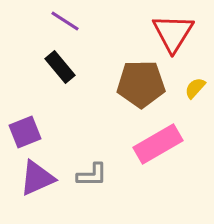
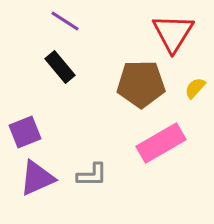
pink rectangle: moved 3 px right, 1 px up
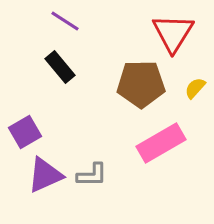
purple square: rotated 8 degrees counterclockwise
purple triangle: moved 8 px right, 3 px up
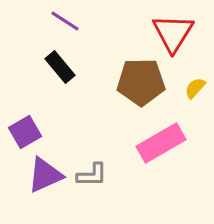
brown pentagon: moved 2 px up
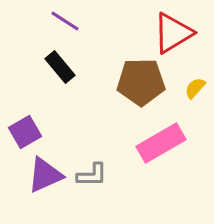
red triangle: rotated 27 degrees clockwise
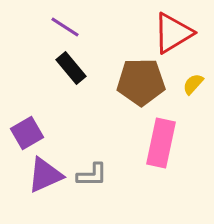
purple line: moved 6 px down
black rectangle: moved 11 px right, 1 px down
yellow semicircle: moved 2 px left, 4 px up
purple square: moved 2 px right, 1 px down
pink rectangle: rotated 48 degrees counterclockwise
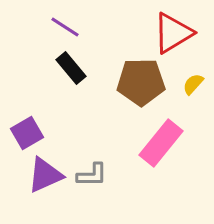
pink rectangle: rotated 27 degrees clockwise
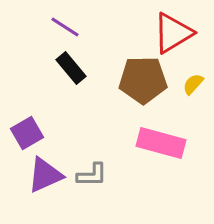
brown pentagon: moved 2 px right, 2 px up
pink rectangle: rotated 66 degrees clockwise
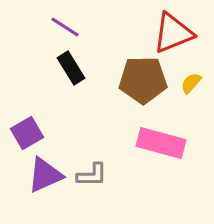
red triangle: rotated 9 degrees clockwise
black rectangle: rotated 8 degrees clockwise
yellow semicircle: moved 2 px left, 1 px up
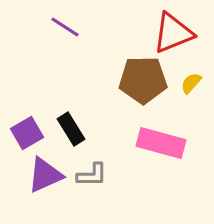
black rectangle: moved 61 px down
